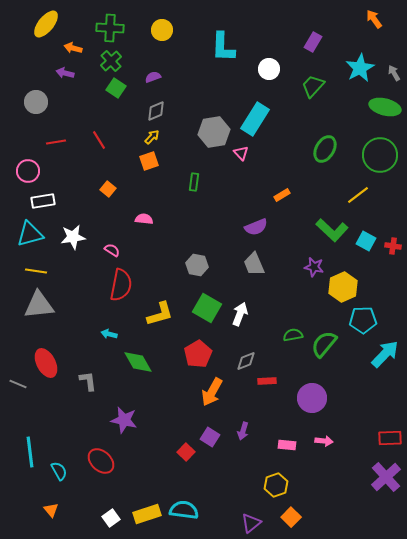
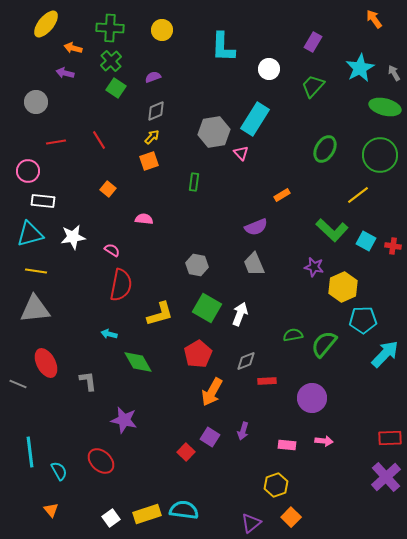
white rectangle at (43, 201): rotated 15 degrees clockwise
gray triangle at (39, 305): moved 4 px left, 4 px down
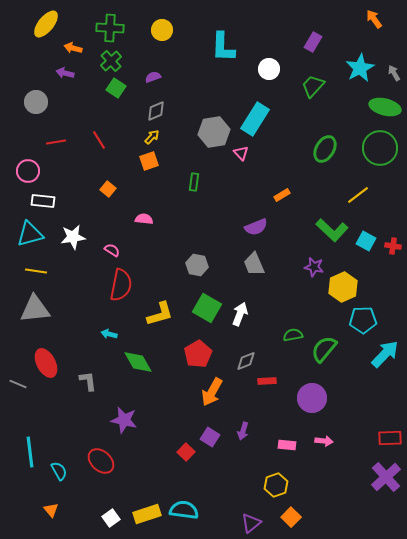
green circle at (380, 155): moved 7 px up
green semicircle at (324, 344): moved 5 px down
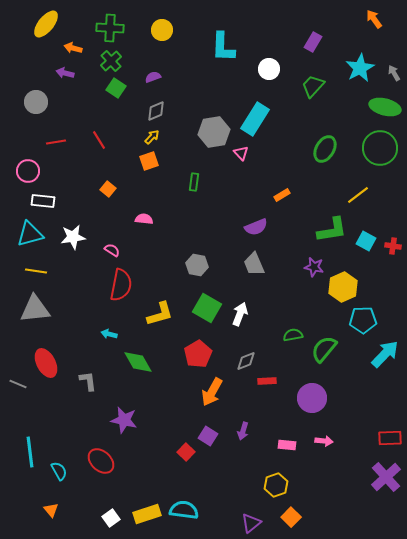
green L-shape at (332, 230): rotated 52 degrees counterclockwise
purple square at (210, 437): moved 2 px left, 1 px up
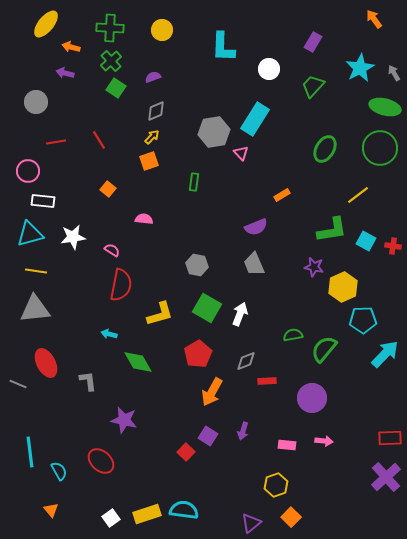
orange arrow at (73, 48): moved 2 px left, 1 px up
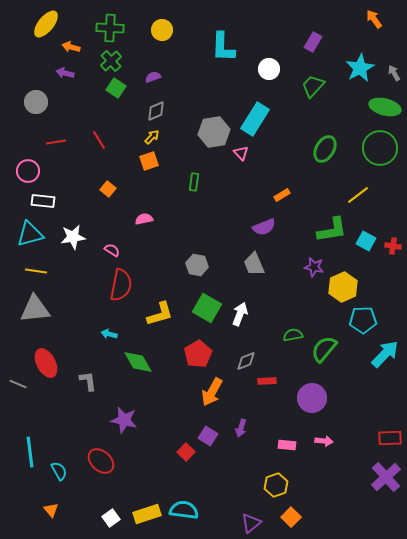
pink semicircle at (144, 219): rotated 18 degrees counterclockwise
purple semicircle at (256, 227): moved 8 px right
purple arrow at (243, 431): moved 2 px left, 3 px up
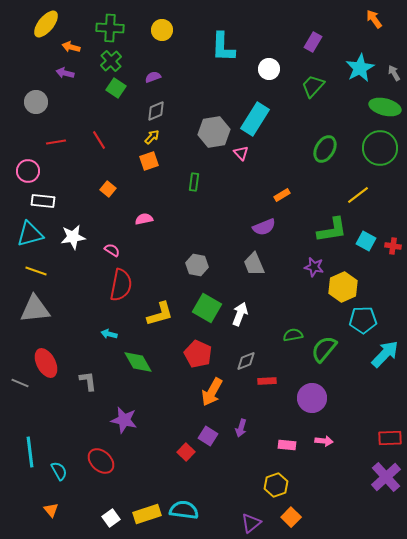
yellow line at (36, 271): rotated 10 degrees clockwise
red pentagon at (198, 354): rotated 16 degrees counterclockwise
gray line at (18, 384): moved 2 px right, 1 px up
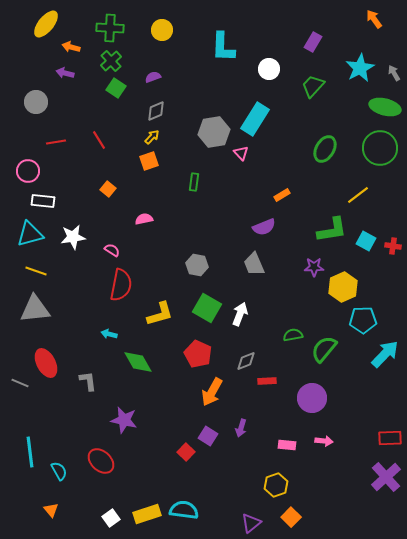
purple star at (314, 267): rotated 12 degrees counterclockwise
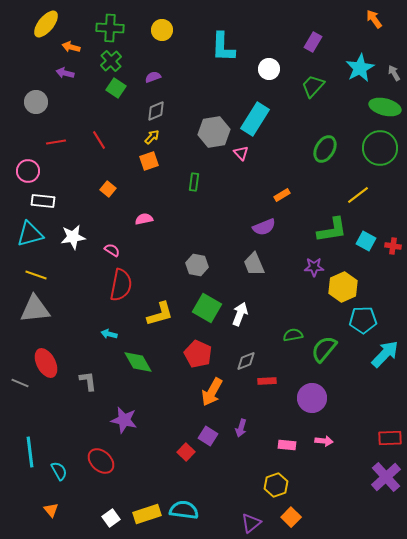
yellow line at (36, 271): moved 4 px down
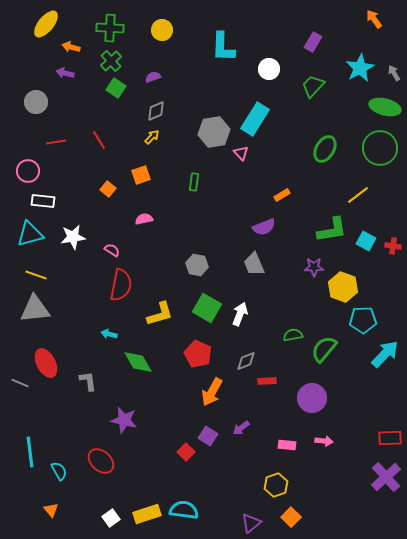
orange square at (149, 161): moved 8 px left, 14 px down
yellow hexagon at (343, 287): rotated 16 degrees counterclockwise
purple arrow at (241, 428): rotated 36 degrees clockwise
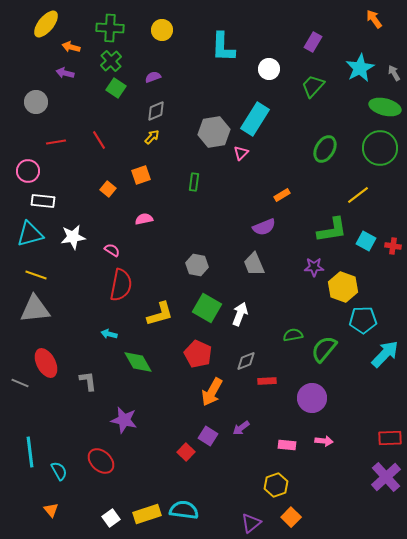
pink triangle at (241, 153): rotated 28 degrees clockwise
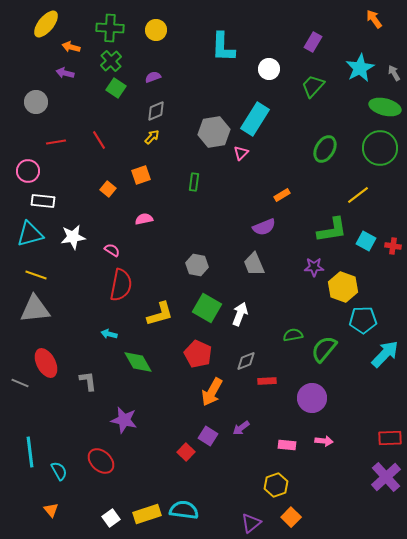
yellow circle at (162, 30): moved 6 px left
